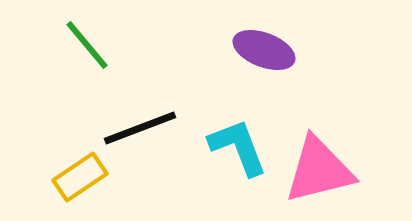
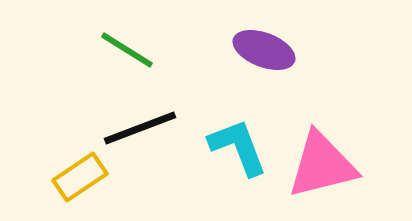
green line: moved 40 px right, 5 px down; rotated 18 degrees counterclockwise
pink triangle: moved 3 px right, 5 px up
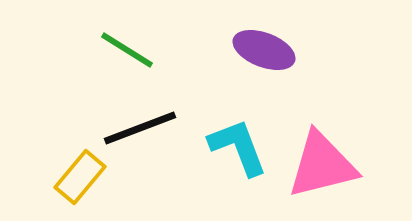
yellow rectangle: rotated 16 degrees counterclockwise
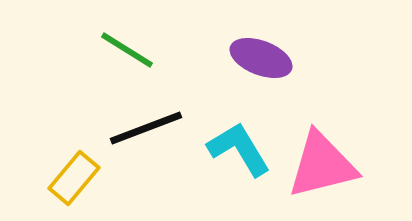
purple ellipse: moved 3 px left, 8 px down
black line: moved 6 px right
cyan L-shape: moved 1 px right, 2 px down; rotated 10 degrees counterclockwise
yellow rectangle: moved 6 px left, 1 px down
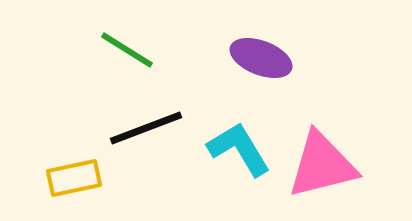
yellow rectangle: rotated 38 degrees clockwise
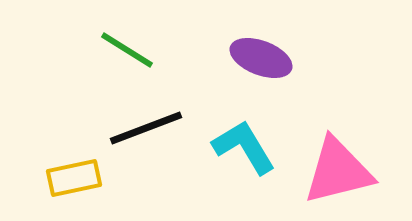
cyan L-shape: moved 5 px right, 2 px up
pink triangle: moved 16 px right, 6 px down
